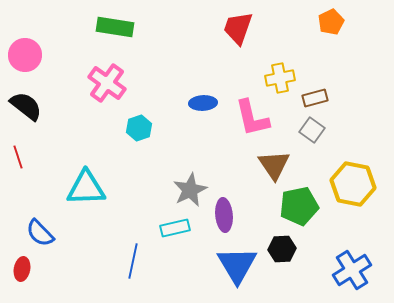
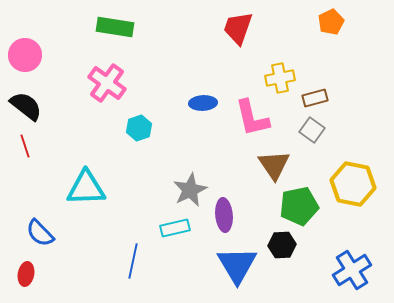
red line: moved 7 px right, 11 px up
black hexagon: moved 4 px up
red ellipse: moved 4 px right, 5 px down
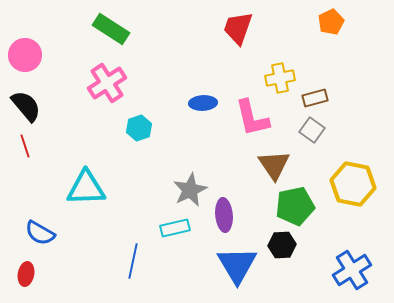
green rectangle: moved 4 px left, 2 px down; rotated 24 degrees clockwise
pink cross: rotated 21 degrees clockwise
black semicircle: rotated 12 degrees clockwise
green pentagon: moved 4 px left
blue semicircle: rotated 16 degrees counterclockwise
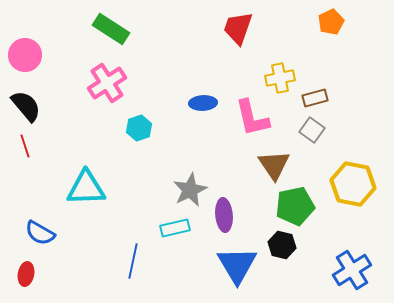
black hexagon: rotated 16 degrees clockwise
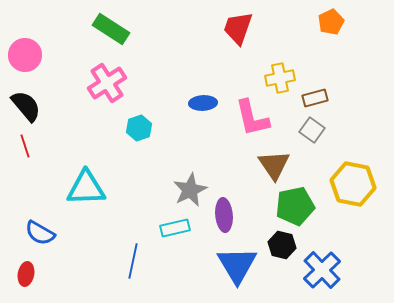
blue cross: moved 30 px left; rotated 12 degrees counterclockwise
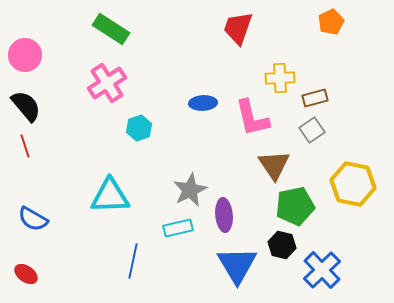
yellow cross: rotated 8 degrees clockwise
gray square: rotated 20 degrees clockwise
cyan triangle: moved 24 px right, 8 px down
cyan rectangle: moved 3 px right
blue semicircle: moved 7 px left, 14 px up
red ellipse: rotated 65 degrees counterclockwise
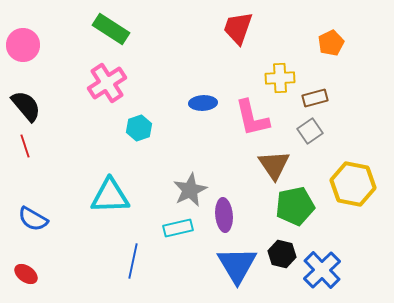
orange pentagon: moved 21 px down
pink circle: moved 2 px left, 10 px up
gray square: moved 2 px left, 1 px down
black hexagon: moved 9 px down
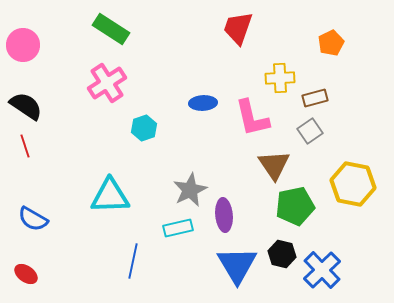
black semicircle: rotated 16 degrees counterclockwise
cyan hexagon: moved 5 px right
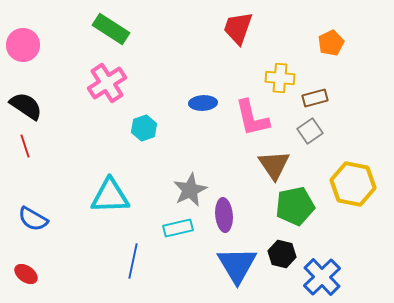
yellow cross: rotated 8 degrees clockwise
blue cross: moved 7 px down
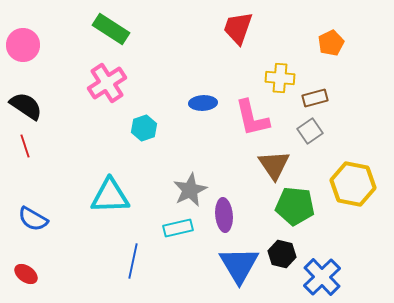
green pentagon: rotated 18 degrees clockwise
blue triangle: moved 2 px right
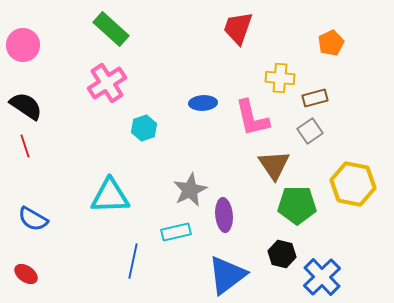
green rectangle: rotated 9 degrees clockwise
green pentagon: moved 2 px right, 1 px up; rotated 6 degrees counterclockwise
cyan rectangle: moved 2 px left, 4 px down
blue triangle: moved 12 px left, 10 px down; rotated 24 degrees clockwise
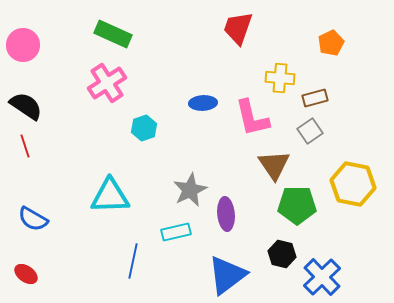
green rectangle: moved 2 px right, 5 px down; rotated 18 degrees counterclockwise
purple ellipse: moved 2 px right, 1 px up
